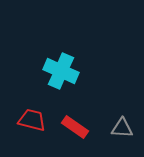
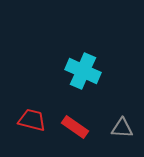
cyan cross: moved 22 px right
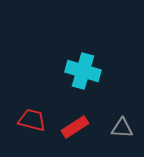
cyan cross: rotated 8 degrees counterclockwise
red rectangle: rotated 68 degrees counterclockwise
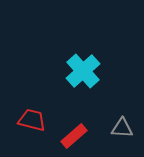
cyan cross: rotated 32 degrees clockwise
red rectangle: moved 1 px left, 9 px down; rotated 8 degrees counterclockwise
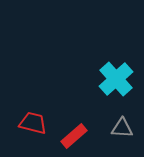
cyan cross: moved 33 px right, 8 px down
red trapezoid: moved 1 px right, 3 px down
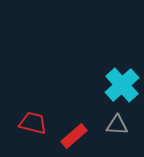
cyan cross: moved 6 px right, 6 px down
gray triangle: moved 5 px left, 3 px up
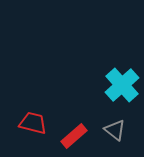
gray triangle: moved 2 px left, 5 px down; rotated 35 degrees clockwise
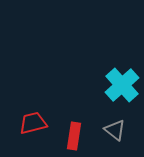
red trapezoid: rotated 28 degrees counterclockwise
red rectangle: rotated 40 degrees counterclockwise
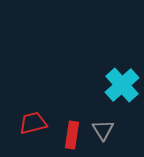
gray triangle: moved 12 px left; rotated 20 degrees clockwise
red rectangle: moved 2 px left, 1 px up
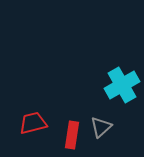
cyan cross: rotated 12 degrees clockwise
gray triangle: moved 2 px left, 3 px up; rotated 20 degrees clockwise
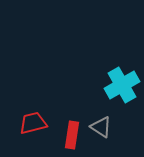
gray triangle: rotated 45 degrees counterclockwise
